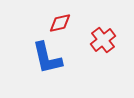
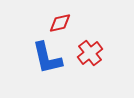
red cross: moved 13 px left, 13 px down
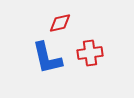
red cross: rotated 30 degrees clockwise
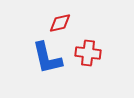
red cross: moved 2 px left; rotated 15 degrees clockwise
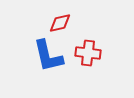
blue L-shape: moved 1 px right, 2 px up
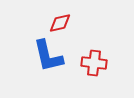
red cross: moved 6 px right, 10 px down
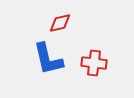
blue L-shape: moved 3 px down
